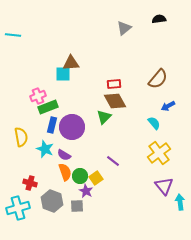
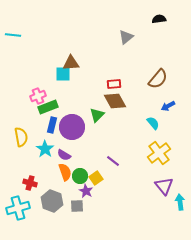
gray triangle: moved 2 px right, 9 px down
green triangle: moved 7 px left, 2 px up
cyan semicircle: moved 1 px left
cyan star: rotated 12 degrees clockwise
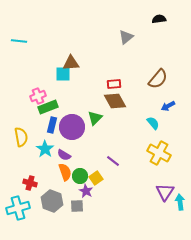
cyan line: moved 6 px right, 6 px down
green triangle: moved 2 px left, 3 px down
yellow cross: rotated 25 degrees counterclockwise
purple triangle: moved 1 px right, 6 px down; rotated 12 degrees clockwise
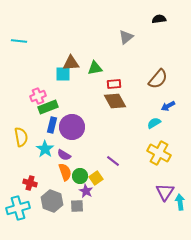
green triangle: moved 50 px up; rotated 35 degrees clockwise
cyan semicircle: moved 1 px right; rotated 80 degrees counterclockwise
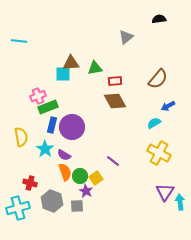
red rectangle: moved 1 px right, 3 px up
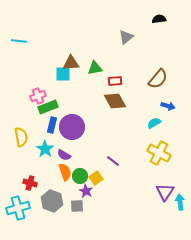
blue arrow: rotated 136 degrees counterclockwise
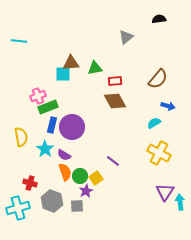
purple star: rotated 16 degrees clockwise
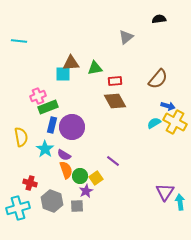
yellow cross: moved 16 px right, 31 px up
orange semicircle: moved 1 px right, 2 px up
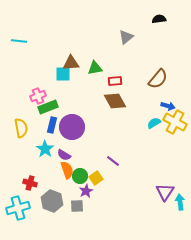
yellow semicircle: moved 9 px up
orange semicircle: moved 1 px right
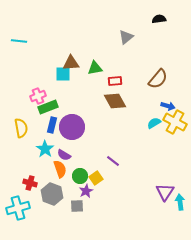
orange semicircle: moved 7 px left, 1 px up
gray hexagon: moved 7 px up
